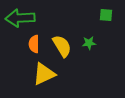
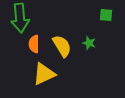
green arrow: rotated 92 degrees counterclockwise
green star: rotated 24 degrees clockwise
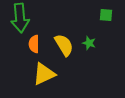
yellow semicircle: moved 2 px right, 1 px up
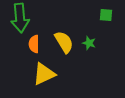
yellow semicircle: moved 3 px up
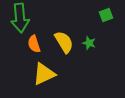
green square: rotated 24 degrees counterclockwise
orange semicircle: rotated 18 degrees counterclockwise
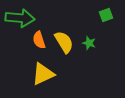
green arrow: rotated 80 degrees counterclockwise
orange semicircle: moved 5 px right, 4 px up
yellow triangle: moved 1 px left
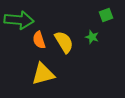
green arrow: moved 1 px left, 2 px down
green star: moved 3 px right, 6 px up
yellow triangle: rotated 10 degrees clockwise
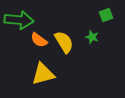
orange semicircle: rotated 36 degrees counterclockwise
